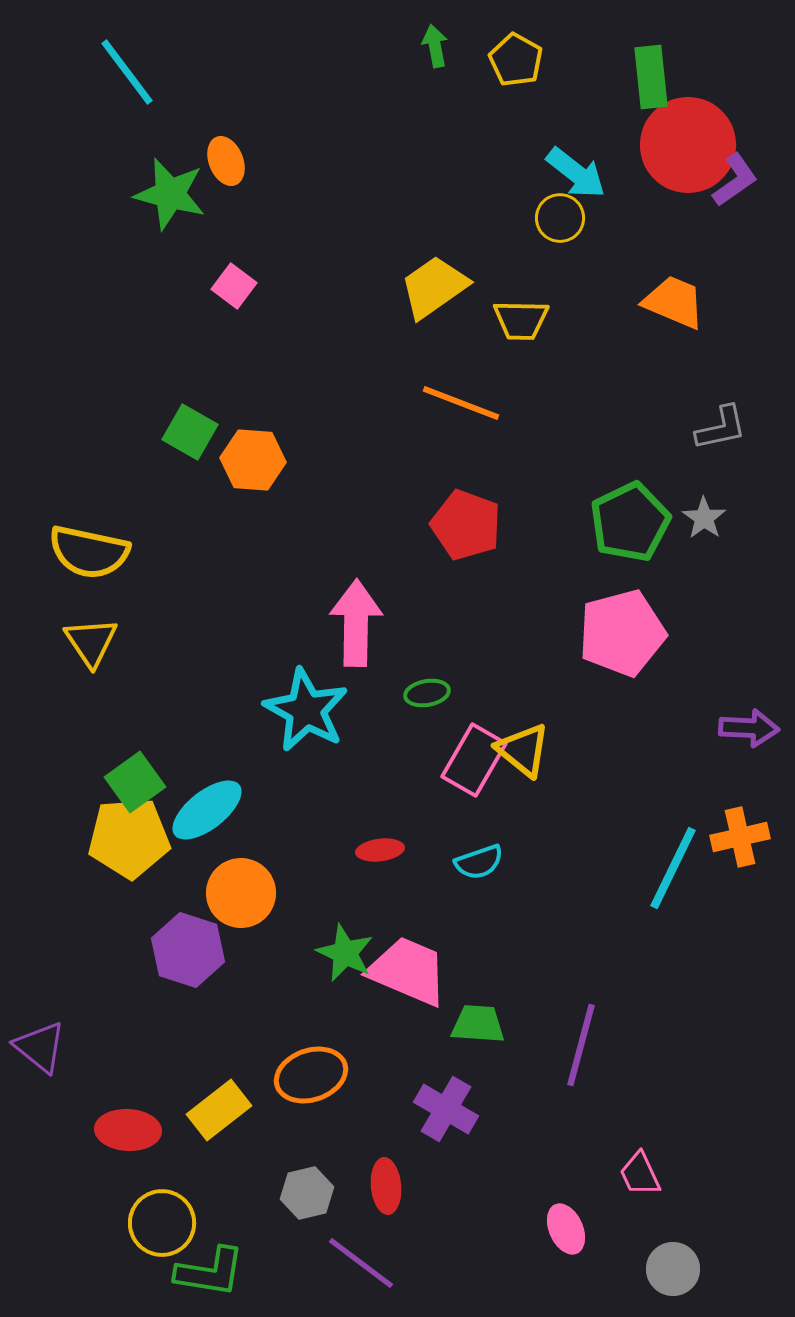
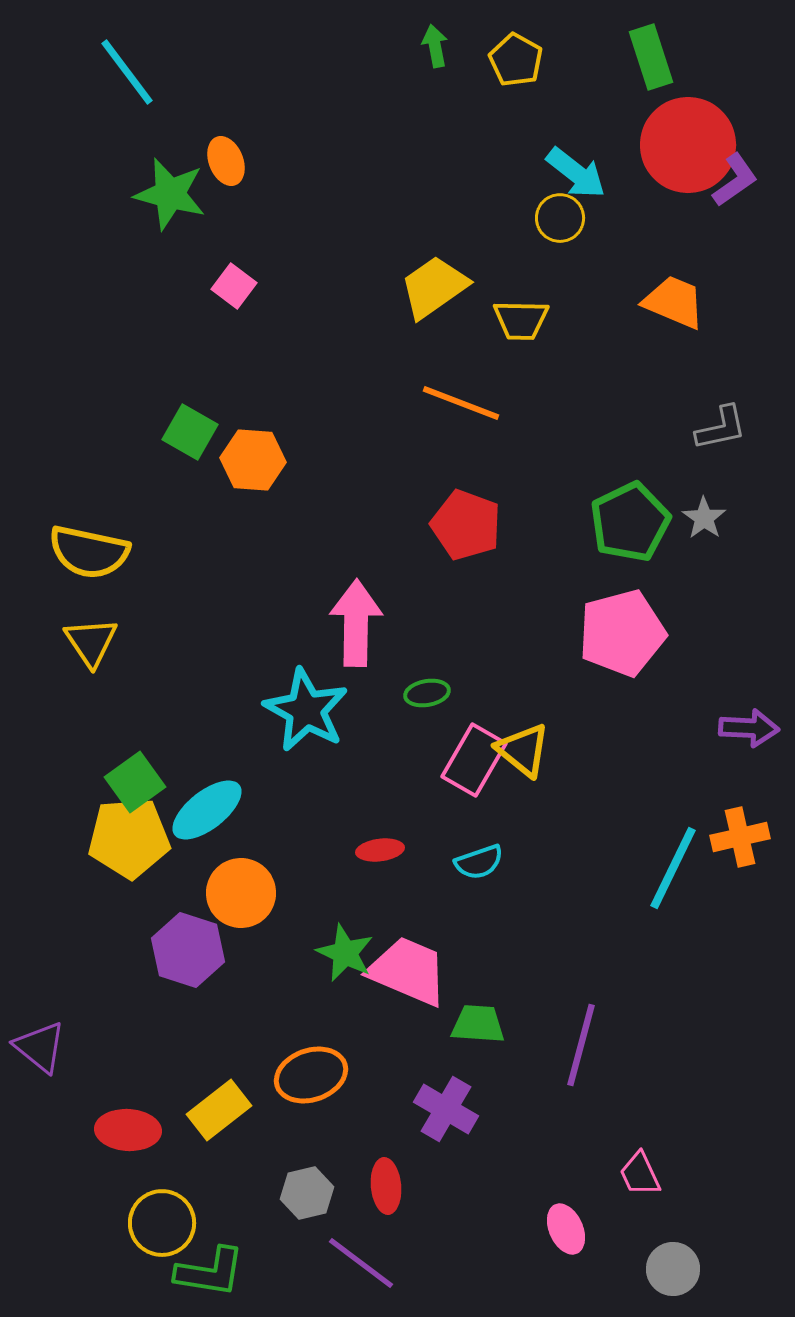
green rectangle at (651, 77): moved 20 px up; rotated 12 degrees counterclockwise
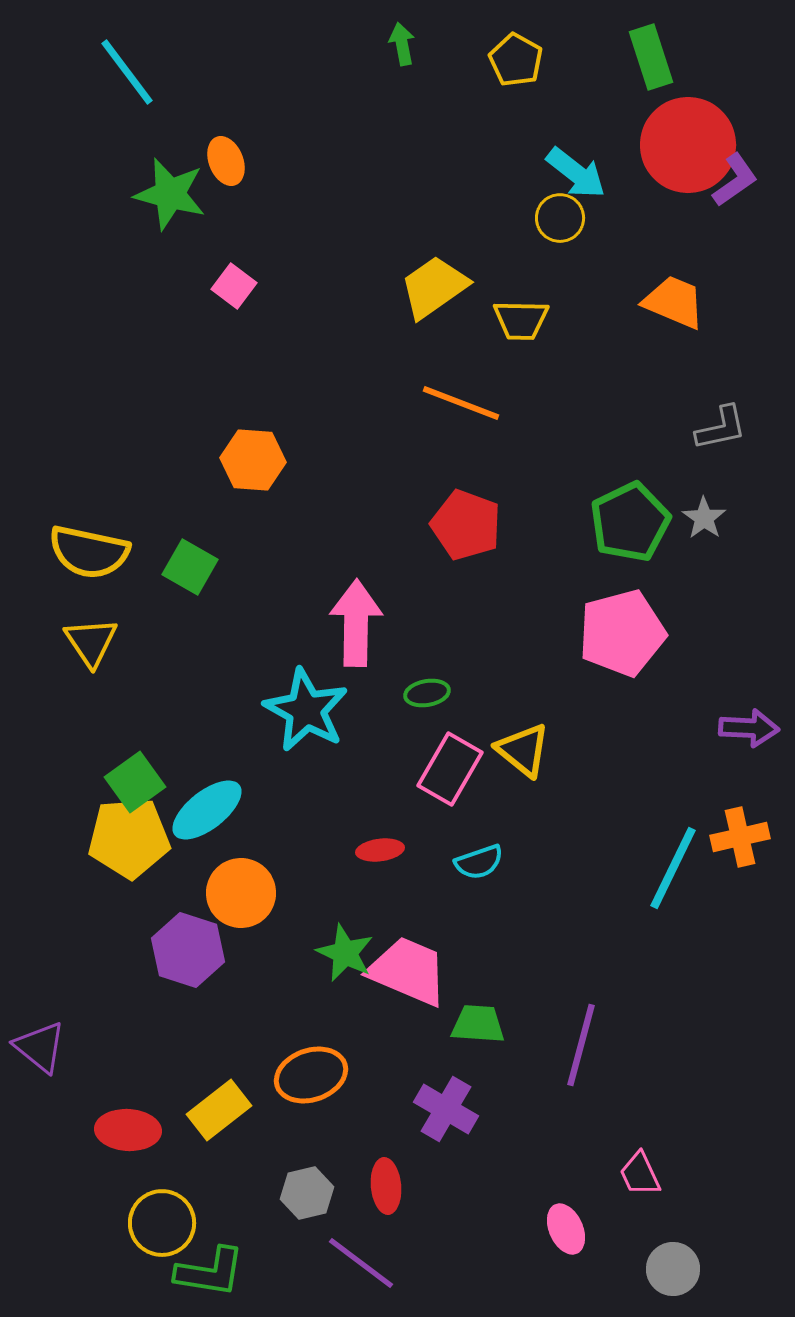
green arrow at (435, 46): moved 33 px left, 2 px up
green square at (190, 432): moved 135 px down
pink rectangle at (474, 760): moved 24 px left, 9 px down
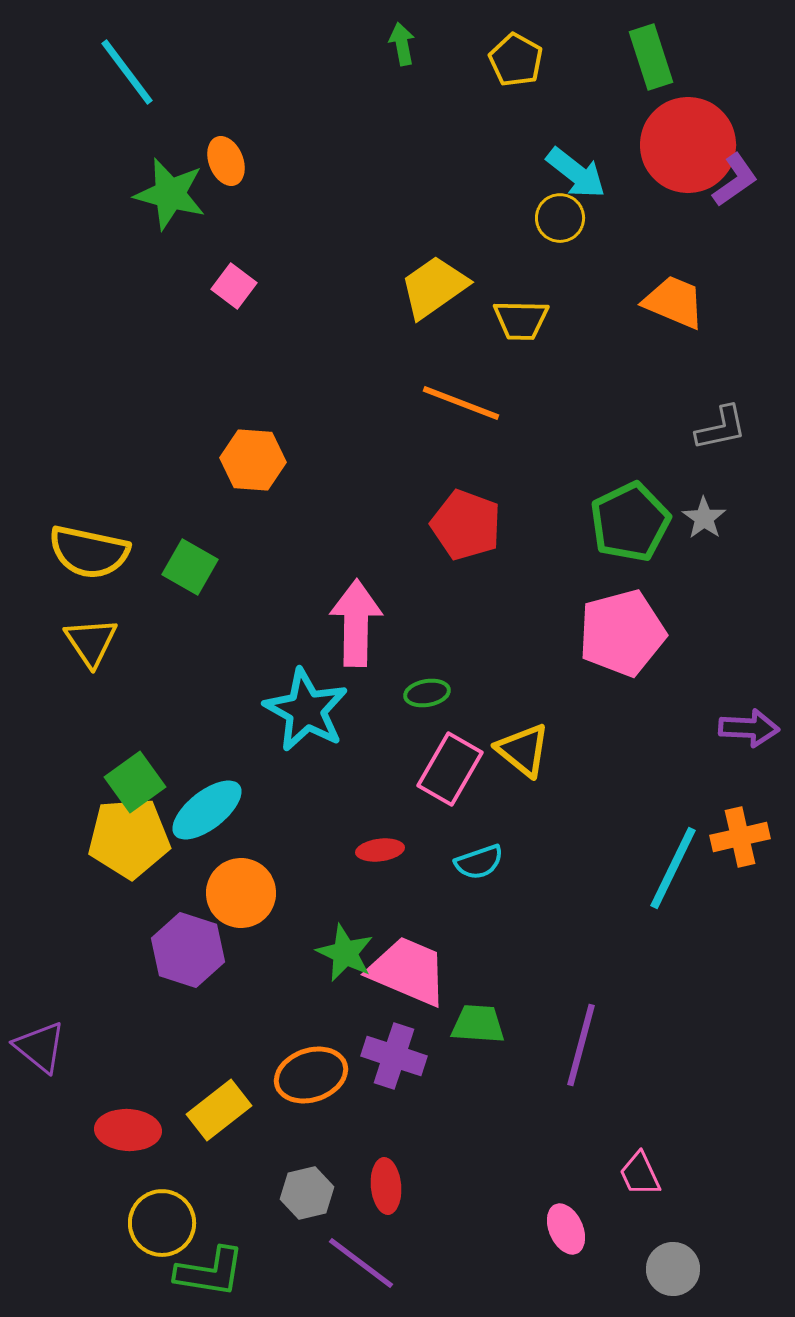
purple cross at (446, 1109): moved 52 px left, 53 px up; rotated 12 degrees counterclockwise
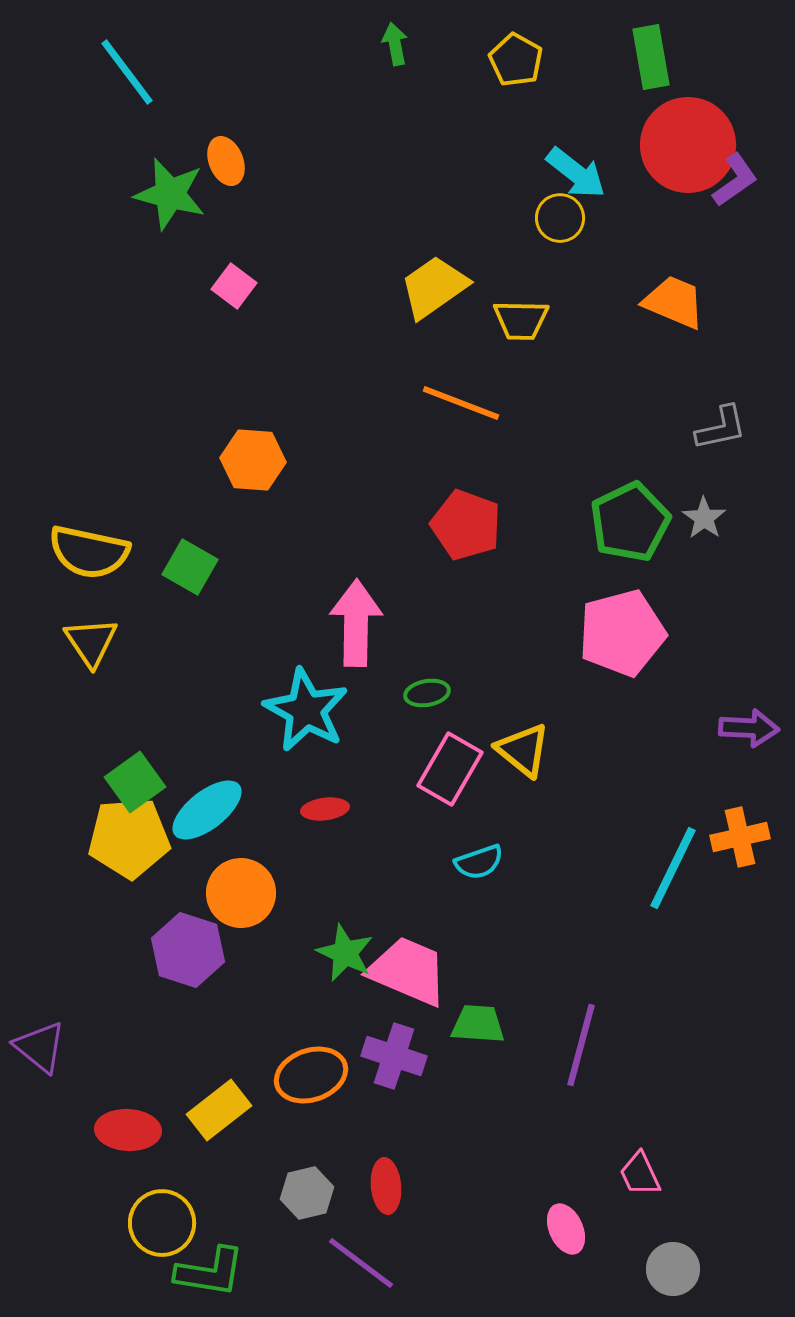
green arrow at (402, 44): moved 7 px left
green rectangle at (651, 57): rotated 8 degrees clockwise
red ellipse at (380, 850): moved 55 px left, 41 px up
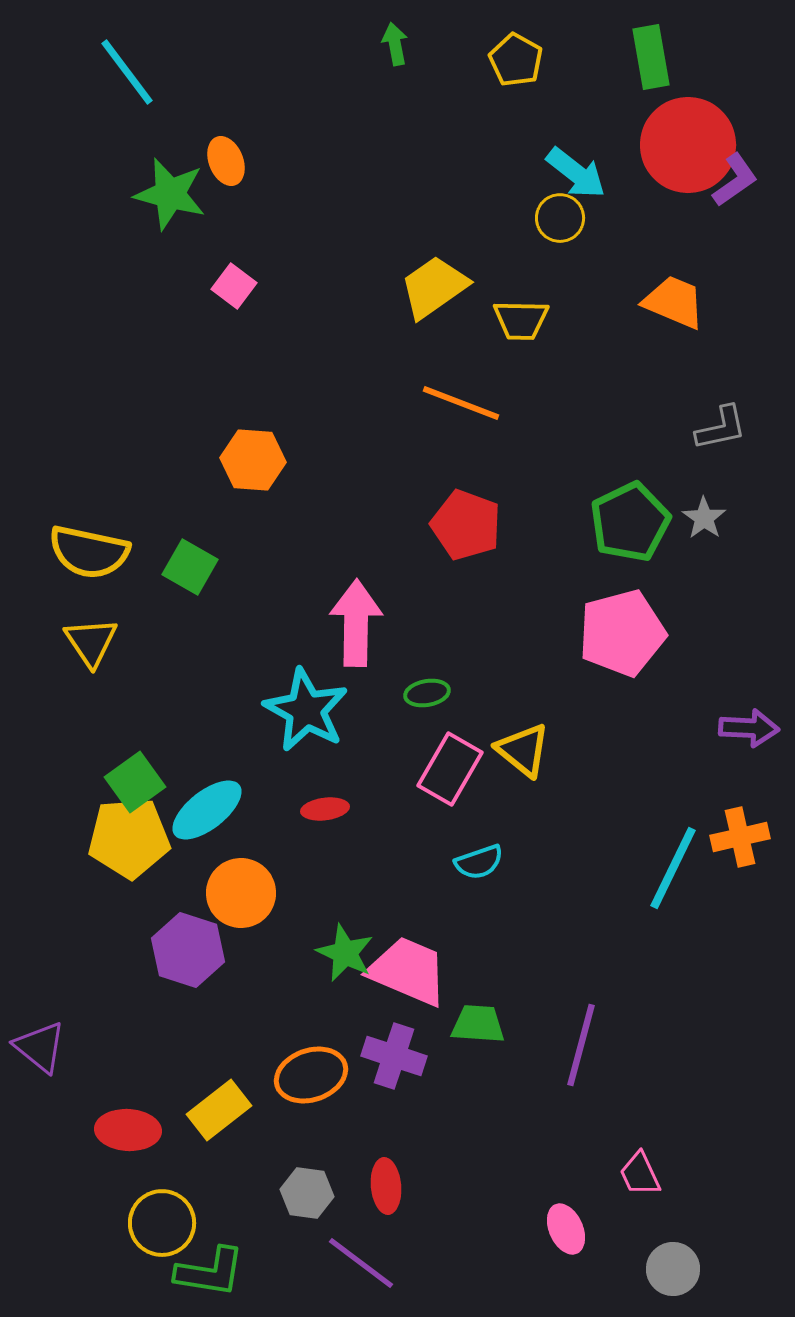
gray hexagon at (307, 1193): rotated 21 degrees clockwise
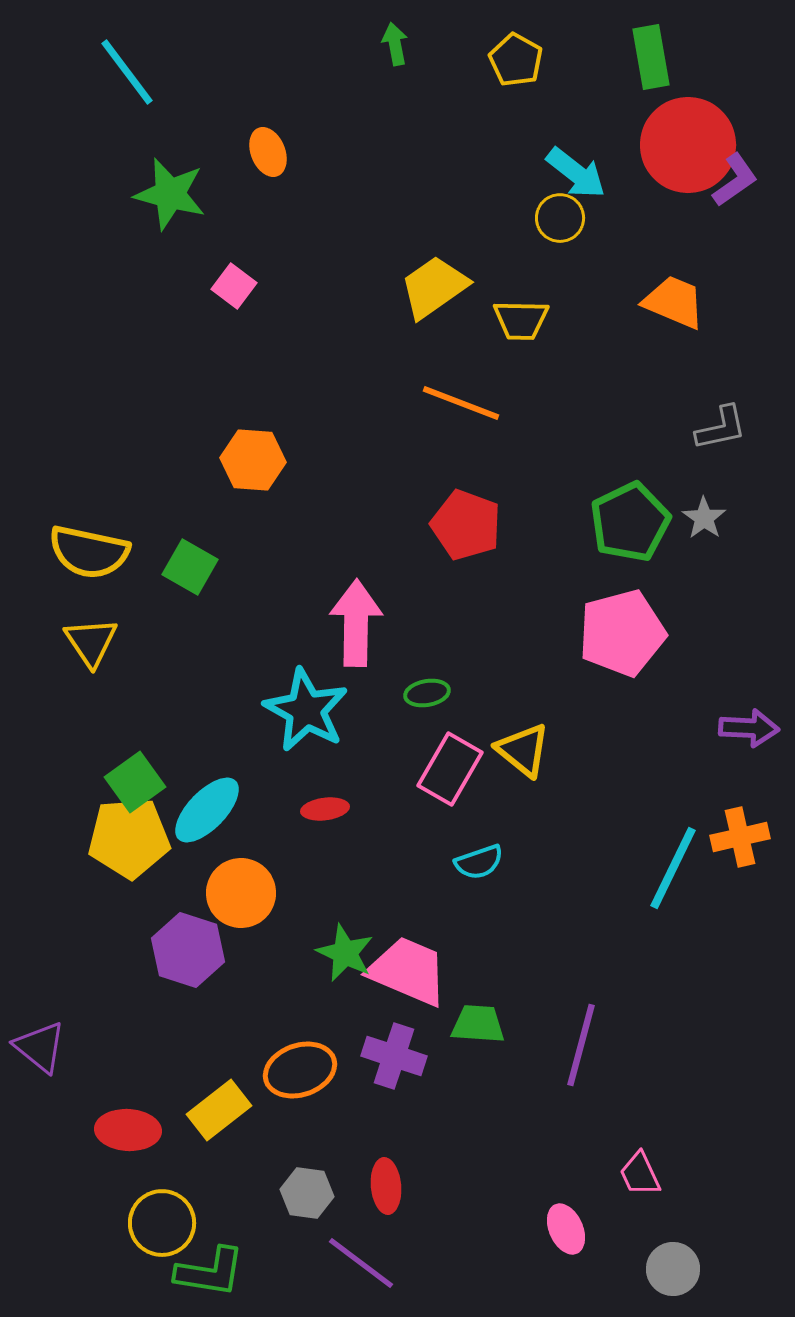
orange ellipse at (226, 161): moved 42 px right, 9 px up
cyan ellipse at (207, 810): rotated 8 degrees counterclockwise
orange ellipse at (311, 1075): moved 11 px left, 5 px up
